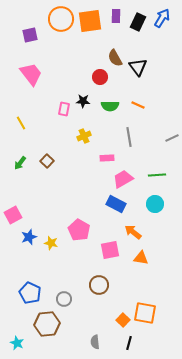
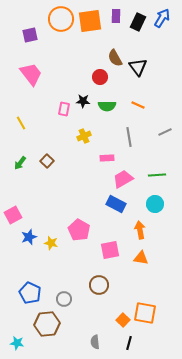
green semicircle at (110, 106): moved 3 px left
gray line at (172, 138): moved 7 px left, 6 px up
orange arrow at (133, 232): moved 7 px right, 2 px up; rotated 42 degrees clockwise
cyan star at (17, 343): rotated 16 degrees counterclockwise
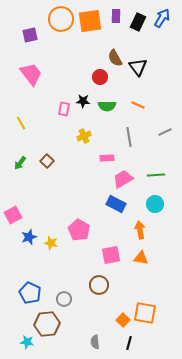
green line at (157, 175): moved 1 px left
pink square at (110, 250): moved 1 px right, 5 px down
cyan star at (17, 343): moved 10 px right, 1 px up
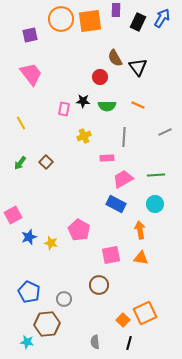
purple rectangle at (116, 16): moved 6 px up
gray line at (129, 137): moved 5 px left; rotated 12 degrees clockwise
brown square at (47, 161): moved 1 px left, 1 px down
blue pentagon at (30, 293): moved 1 px left, 1 px up
orange square at (145, 313): rotated 35 degrees counterclockwise
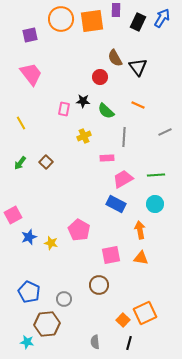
orange square at (90, 21): moved 2 px right
green semicircle at (107, 106): moved 1 px left, 5 px down; rotated 42 degrees clockwise
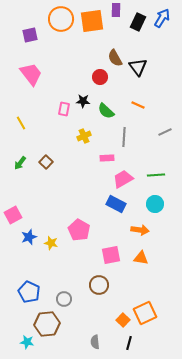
orange arrow at (140, 230): rotated 108 degrees clockwise
